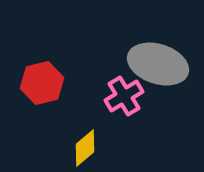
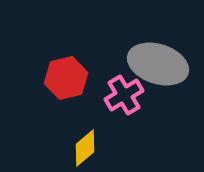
red hexagon: moved 24 px right, 5 px up
pink cross: moved 1 px up
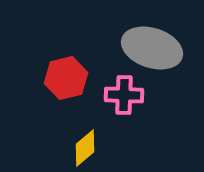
gray ellipse: moved 6 px left, 16 px up
pink cross: rotated 33 degrees clockwise
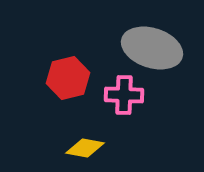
red hexagon: moved 2 px right
yellow diamond: rotated 51 degrees clockwise
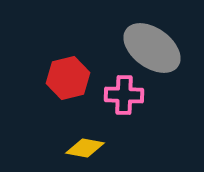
gray ellipse: rotated 18 degrees clockwise
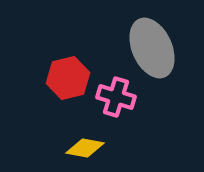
gray ellipse: rotated 30 degrees clockwise
pink cross: moved 8 px left, 2 px down; rotated 15 degrees clockwise
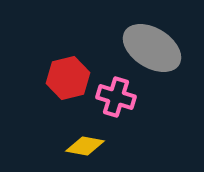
gray ellipse: rotated 34 degrees counterclockwise
yellow diamond: moved 2 px up
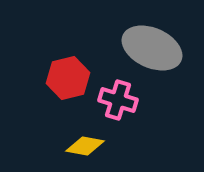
gray ellipse: rotated 8 degrees counterclockwise
pink cross: moved 2 px right, 3 px down
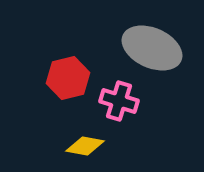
pink cross: moved 1 px right, 1 px down
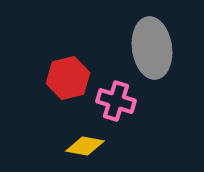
gray ellipse: rotated 58 degrees clockwise
pink cross: moved 3 px left
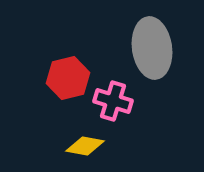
pink cross: moved 3 px left
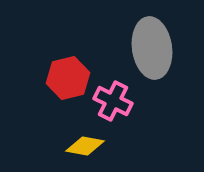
pink cross: rotated 9 degrees clockwise
